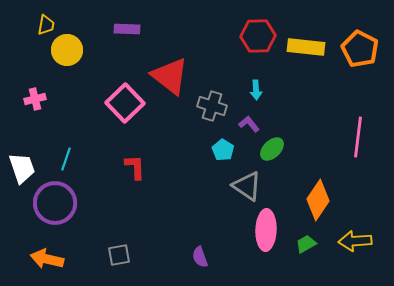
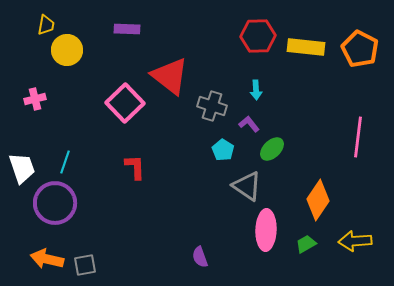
cyan line: moved 1 px left, 3 px down
gray square: moved 34 px left, 10 px down
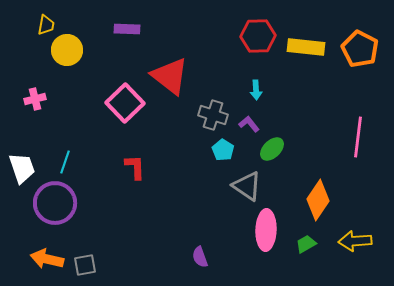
gray cross: moved 1 px right, 9 px down
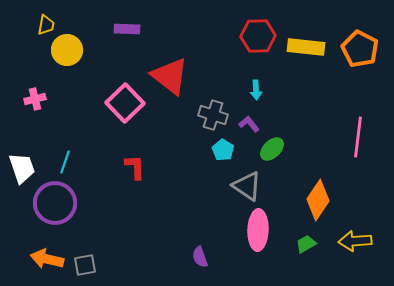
pink ellipse: moved 8 px left
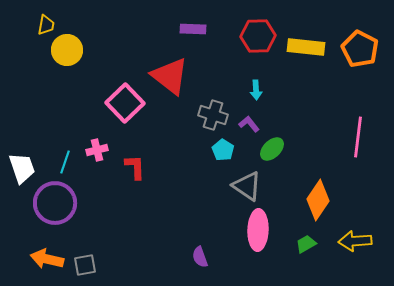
purple rectangle: moved 66 px right
pink cross: moved 62 px right, 51 px down
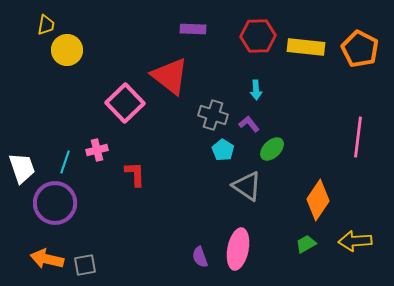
red L-shape: moved 7 px down
pink ellipse: moved 20 px left, 19 px down; rotated 9 degrees clockwise
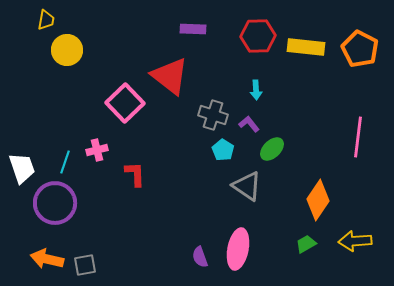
yellow trapezoid: moved 5 px up
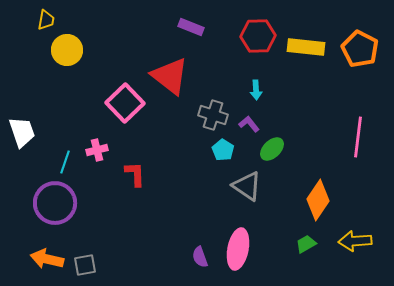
purple rectangle: moved 2 px left, 2 px up; rotated 20 degrees clockwise
white trapezoid: moved 36 px up
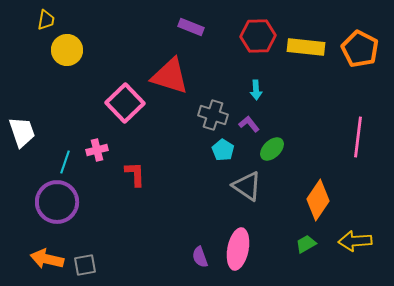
red triangle: rotated 21 degrees counterclockwise
purple circle: moved 2 px right, 1 px up
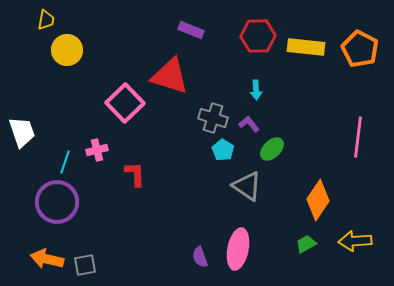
purple rectangle: moved 3 px down
gray cross: moved 3 px down
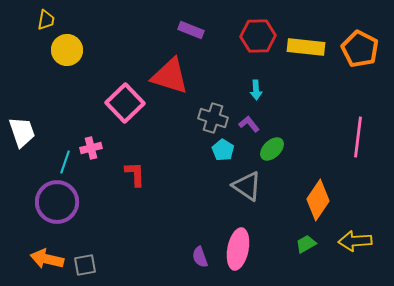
pink cross: moved 6 px left, 2 px up
